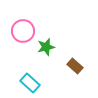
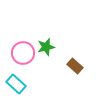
pink circle: moved 22 px down
cyan rectangle: moved 14 px left, 1 px down
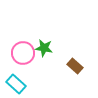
green star: moved 2 px left, 1 px down; rotated 24 degrees clockwise
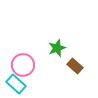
green star: moved 13 px right; rotated 30 degrees counterclockwise
pink circle: moved 12 px down
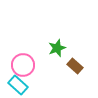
cyan rectangle: moved 2 px right, 1 px down
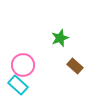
green star: moved 3 px right, 10 px up
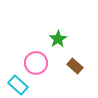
green star: moved 2 px left, 1 px down; rotated 12 degrees counterclockwise
pink circle: moved 13 px right, 2 px up
